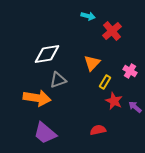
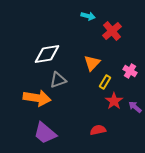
red star: rotated 12 degrees clockwise
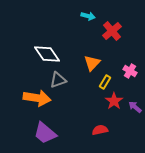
white diamond: rotated 64 degrees clockwise
red semicircle: moved 2 px right
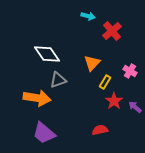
purple trapezoid: moved 1 px left
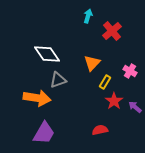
cyan arrow: rotated 88 degrees counterclockwise
purple trapezoid: rotated 100 degrees counterclockwise
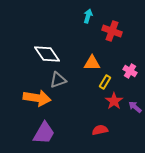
red cross: rotated 30 degrees counterclockwise
orange triangle: rotated 48 degrees clockwise
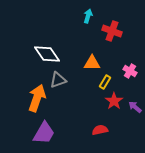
orange arrow: rotated 80 degrees counterclockwise
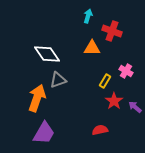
orange triangle: moved 15 px up
pink cross: moved 4 px left
yellow rectangle: moved 1 px up
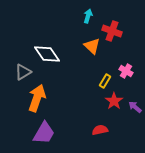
orange triangle: moved 2 px up; rotated 42 degrees clockwise
gray triangle: moved 35 px left, 8 px up; rotated 12 degrees counterclockwise
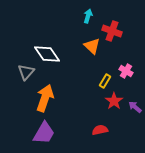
gray triangle: moved 3 px right; rotated 18 degrees counterclockwise
orange arrow: moved 8 px right
